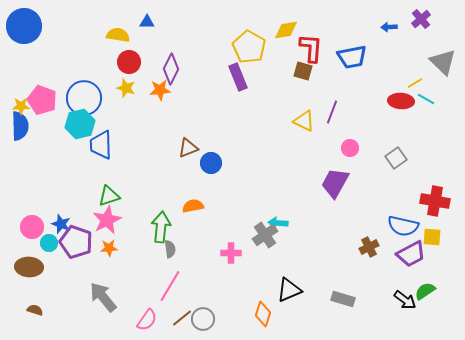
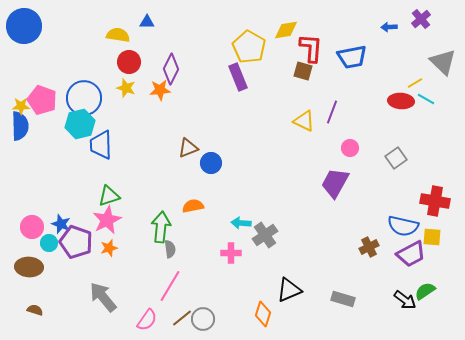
cyan arrow at (278, 223): moved 37 px left
orange star at (109, 248): rotated 12 degrees counterclockwise
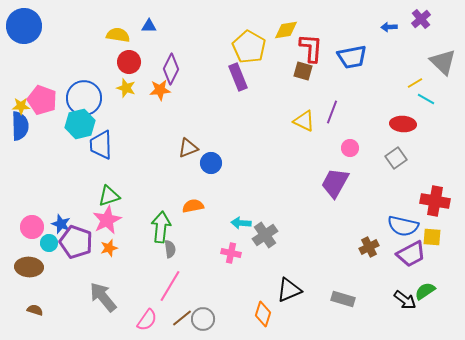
blue triangle at (147, 22): moved 2 px right, 4 px down
red ellipse at (401, 101): moved 2 px right, 23 px down
pink cross at (231, 253): rotated 12 degrees clockwise
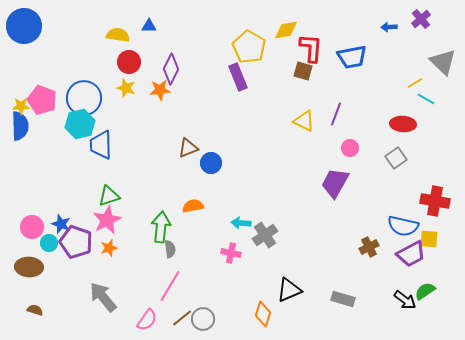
purple line at (332, 112): moved 4 px right, 2 px down
yellow square at (432, 237): moved 3 px left, 2 px down
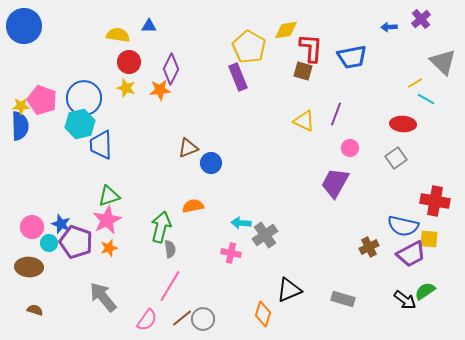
green arrow at (161, 227): rotated 8 degrees clockwise
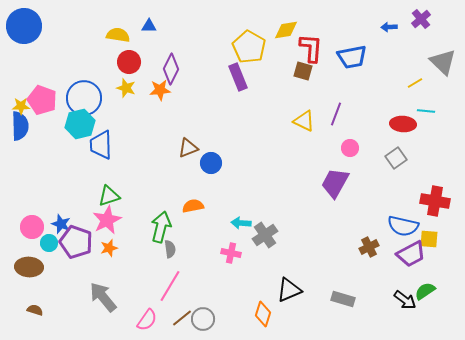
cyan line at (426, 99): moved 12 px down; rotated 24 degrees counterclockwise
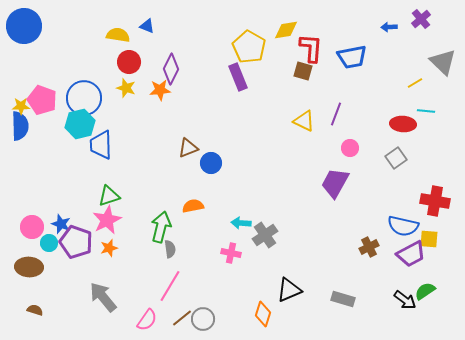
blue triangle at (149, 26): moved 2 px left; rotated 21 degrees clockwise
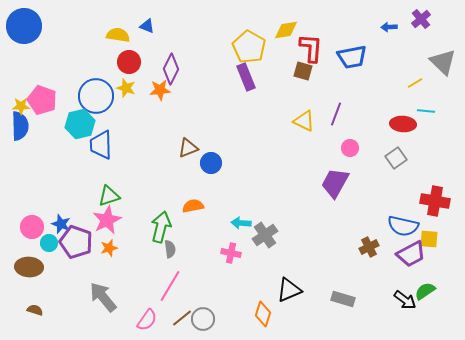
purple rectangle at (238, 77): moved 8 px right
blue circle at (84, 98): moved 12 px right, 2 px up
